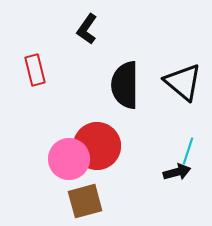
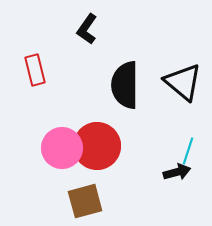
pink circle: moved 7 px left, 11 px up
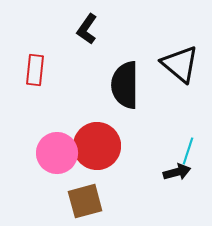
red rectangle: rotated 20 degrees clockwise
black triangle: moved 3 px left, 18 px up
pink circle: moved 5 px left, 5 px down
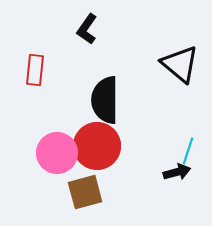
black semicircle: moved 20 px left, 15 px down
brown square: moved 9 px up
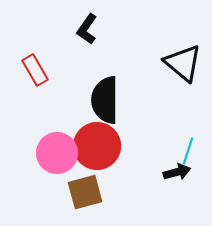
black triangle: moved 3 px right, 1 px up
red rectangle: rotated 36 degrees counterclockwise
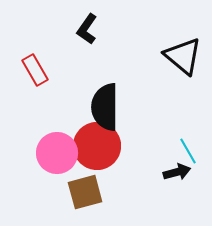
black triangle: moved 7 px up
black semicircle: moved 7 px down
cyan line: rotated 48 degrees counterclockwise
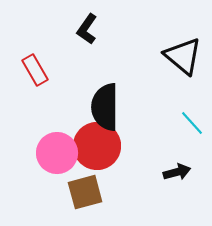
cyan line: moved 4 px right, 28 px up; rotated 12 degrees counterclockwise
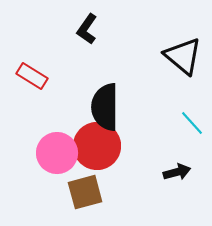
red rectangle: moved 3 px left, 6 px down; rotated 28 degrees counterclockwise
